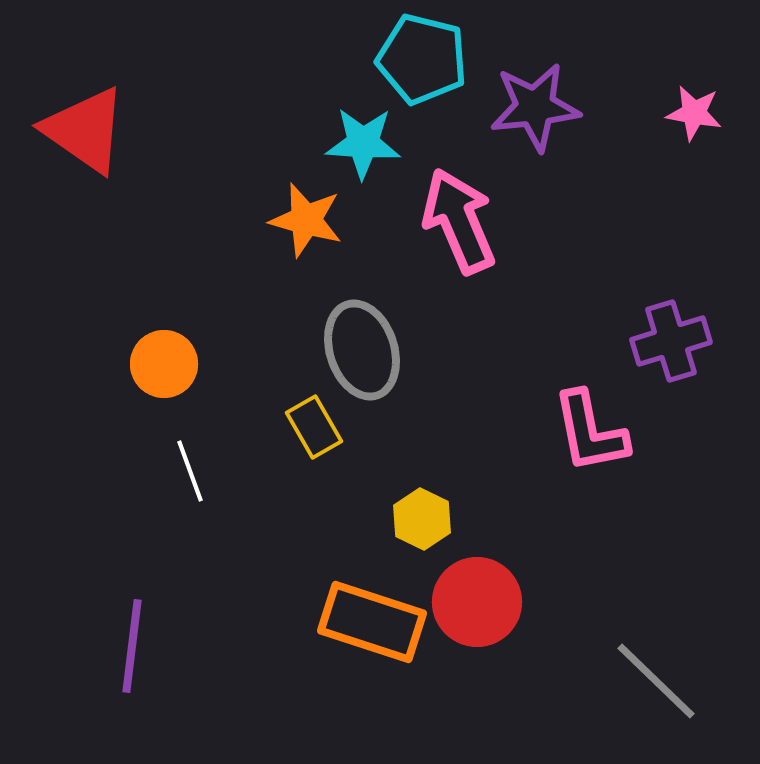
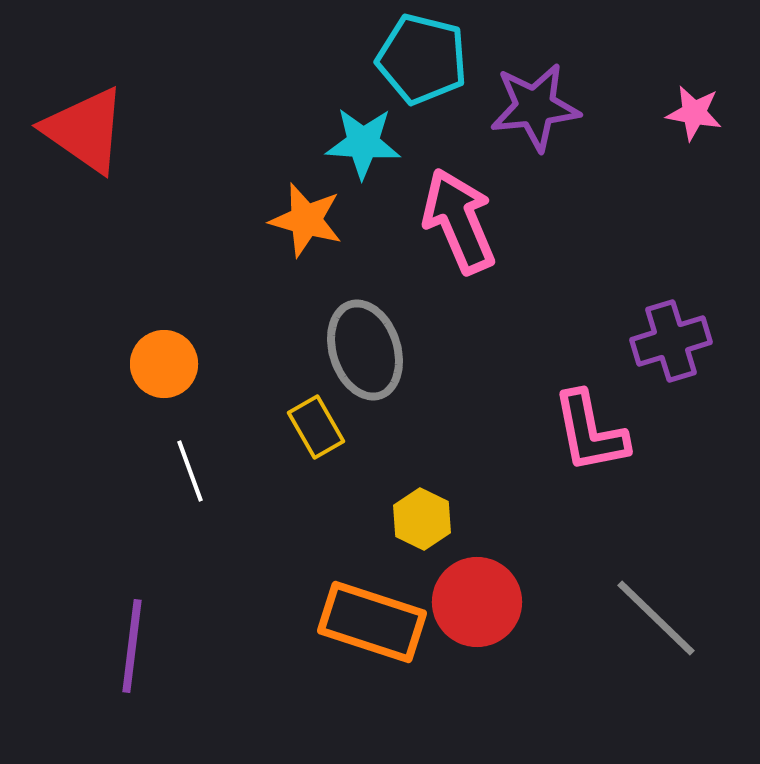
gray ellipse: moved 3 px right
yellow rectangle: moved 2 px right
gray line: moved 63 px up
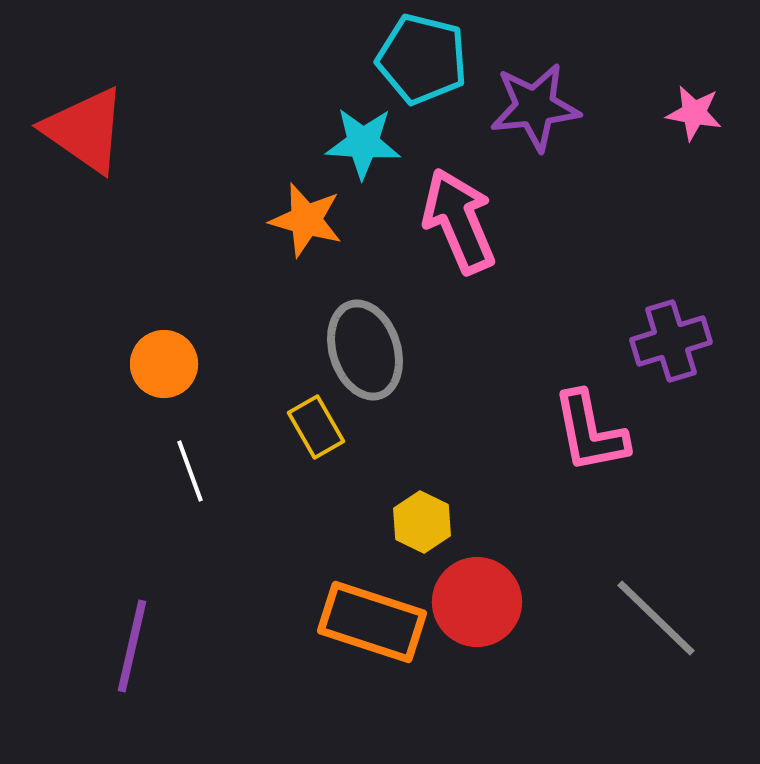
yellow hexagon: moved 3 px down
purple line: rotated 6 degrees clockwise
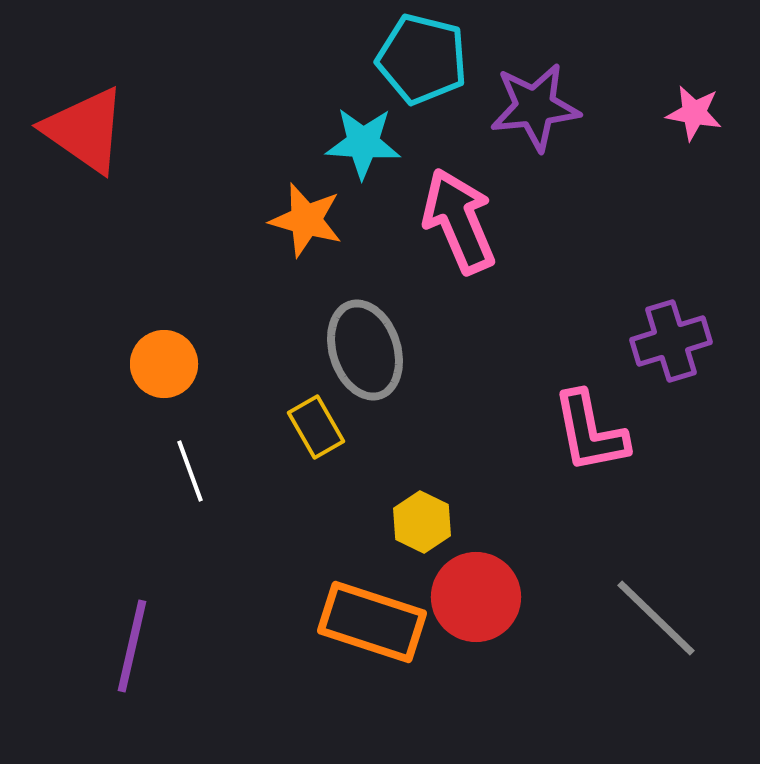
red circle: moved 1 px left, 5 px up
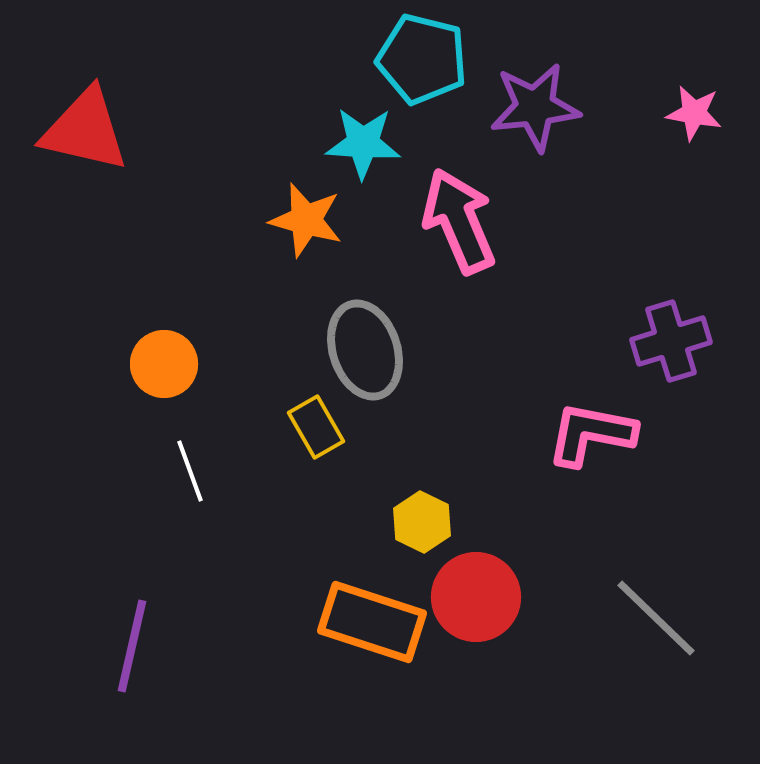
red triangle: rotated 22 degrees counterclockwise
pink L-shape: moved 1 px right, 2 px down; rotated 112 degrees clockwise
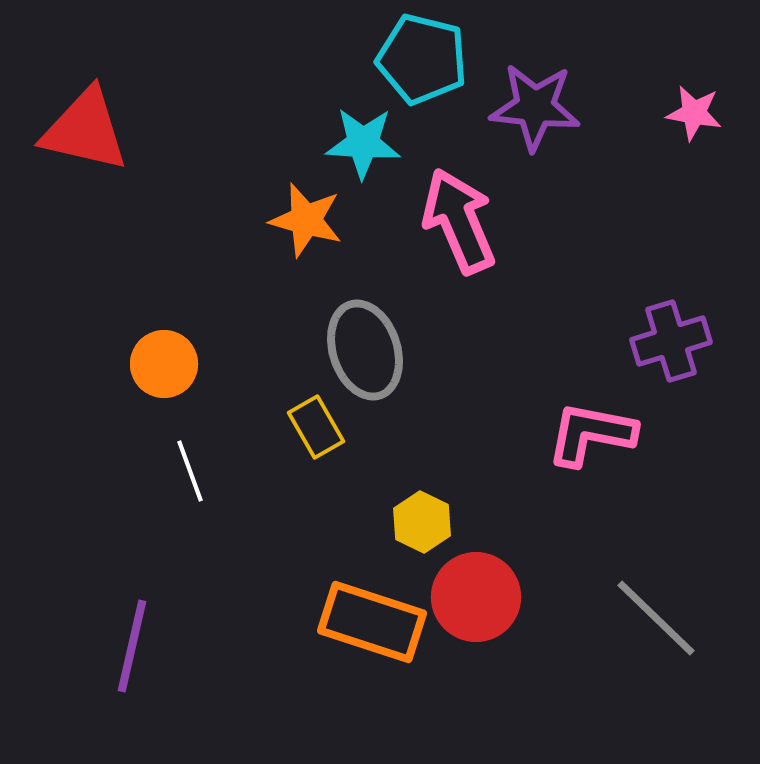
purple star: rotated 12 degrees clockwise
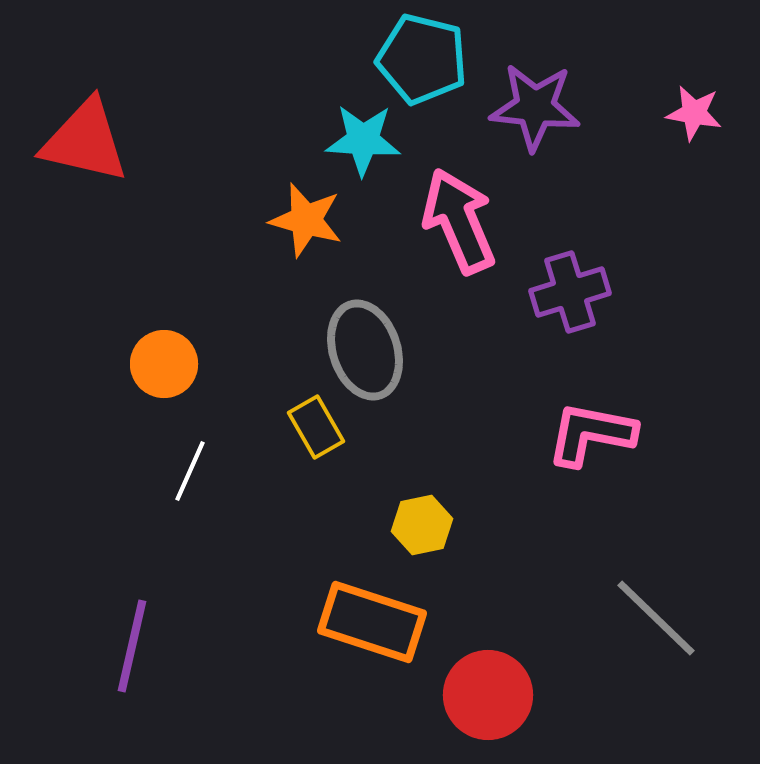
red triangle: moved 11 px down
cyan star: moved 3 px up
purple cross: moved 101 px left, 49 px up
white line: rotated 44 degrees clockwise
yellow hexagon: moved 3 px down; rotated 22 degrees clockwise
red circle: moved 12 px right, 98 px down
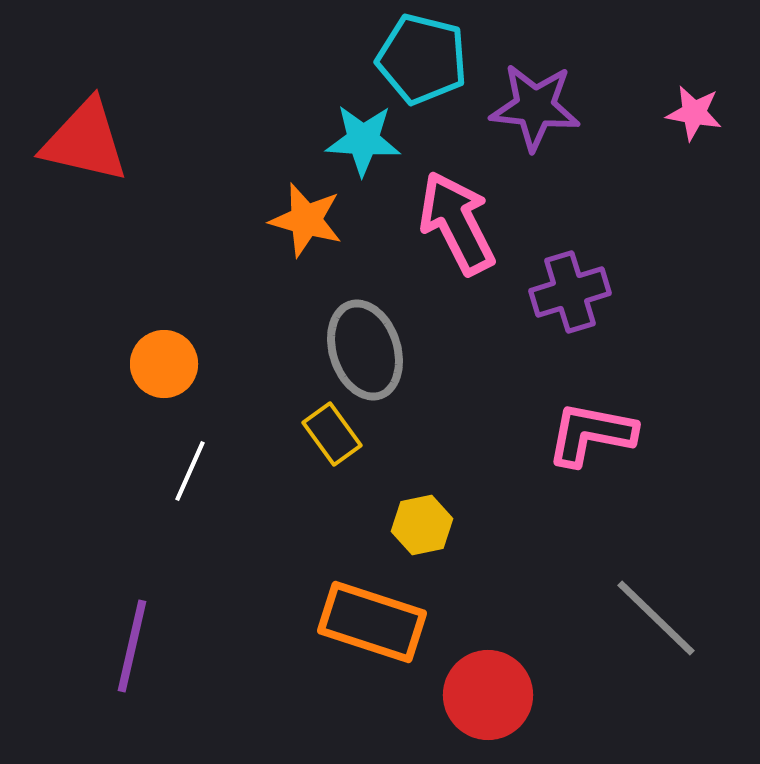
pink arrow: moved 2 px left, 2 px down; rotated 4 degrees counterclockwise
yellow rectangle: moved 16 px right, 7 px down; rotated 6 degrees counterclockwise
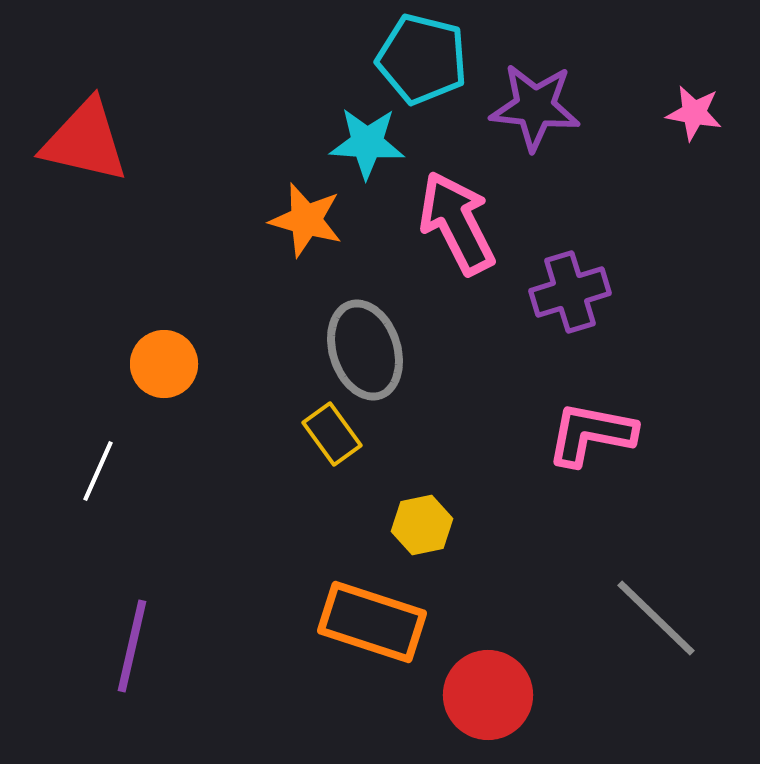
cyan star: moved 4 px right, 3 px down
white line: moved 92 px left
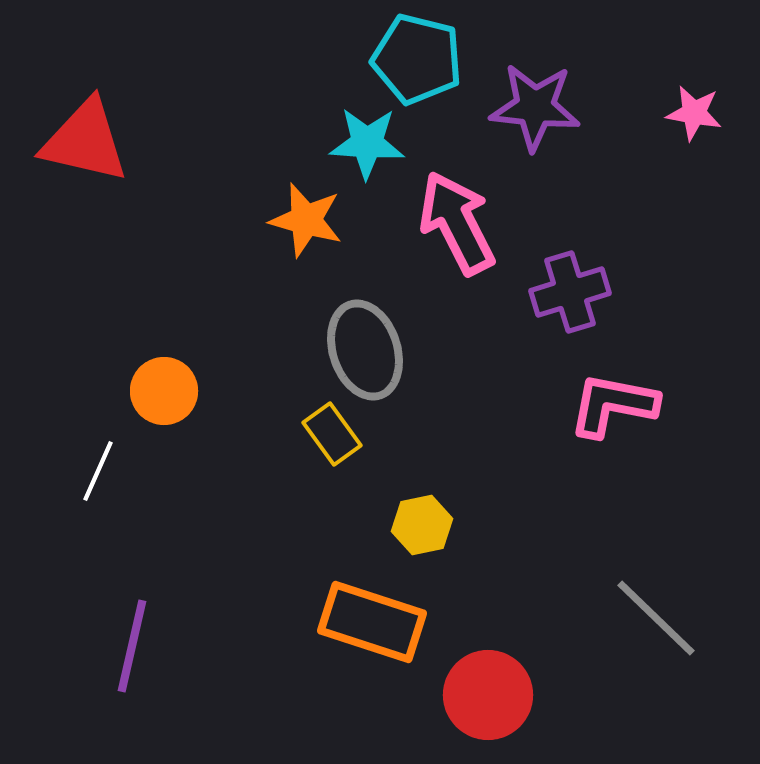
cyan pentagon: moved 5 px left
orange circle: moved 27 px down
pink L-shape: moved 22 px right, 29 px up
